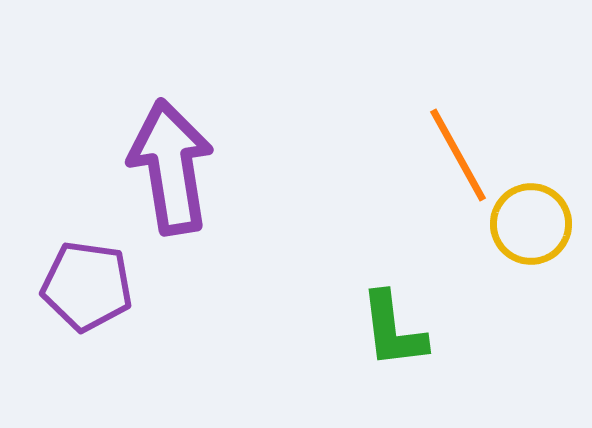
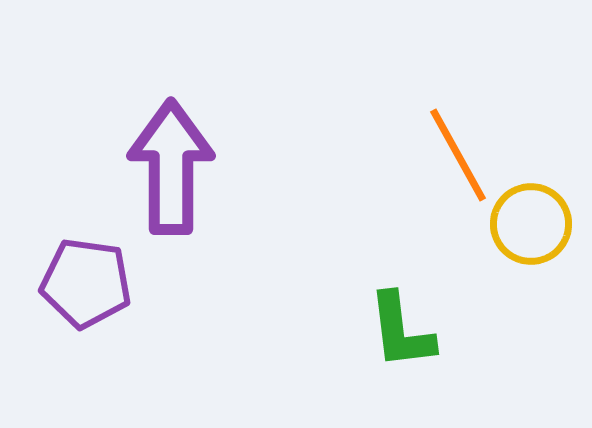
purple arrow: rotated 9 degrees clockwise
purple pentagon: moved 1 px left, 3 px up
green L-shape: moved 8 px right, 1 px down
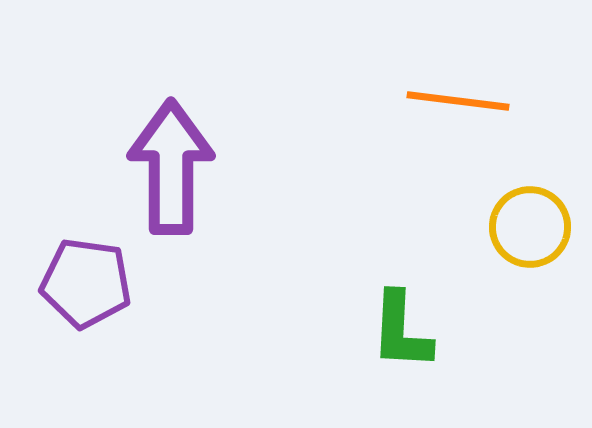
orange line: moved 54 px up; rotated 54 degrees counterclockwise
yellow circle: moved 1 px left, 3 px down
green L-shape: rotated 10 degrees clockwise
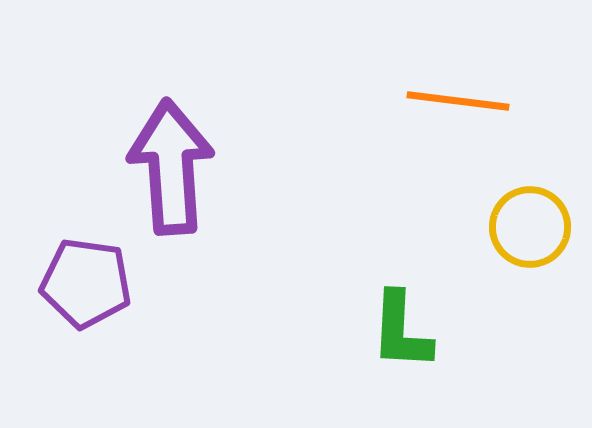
purple arrow: rotated 4 degrees counterclockwise
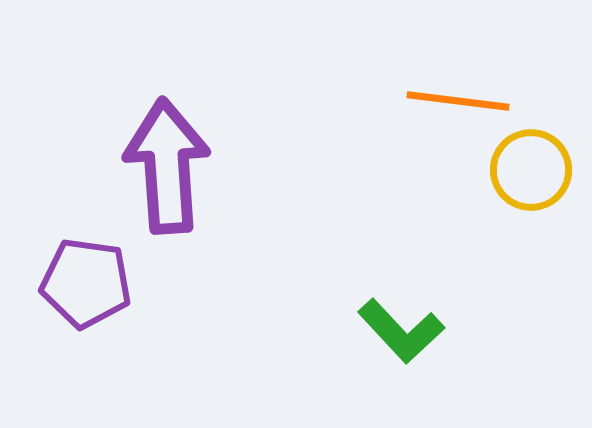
purple arrow: moved 4 px left, 1 px up
yellow circle: moved 1 px right, 57 px up
green L-shape: rotated 46 degrees counterclockwise
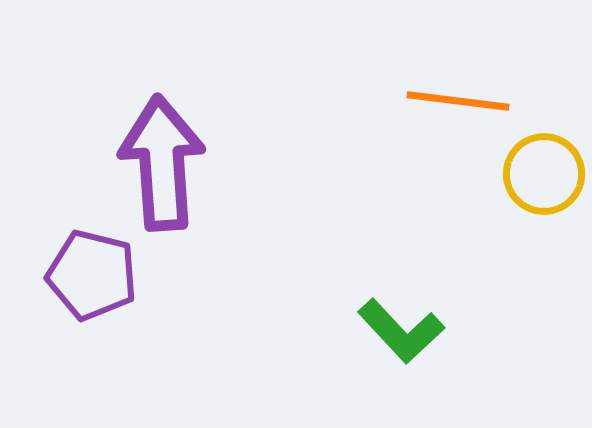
purple arrow: moved 5 px left, 3 px up
yellow circle: moved 13 px right, 4 px down
purple pentagon: moved 6 px right, 8 px up; rotated 6 degrees clockwise
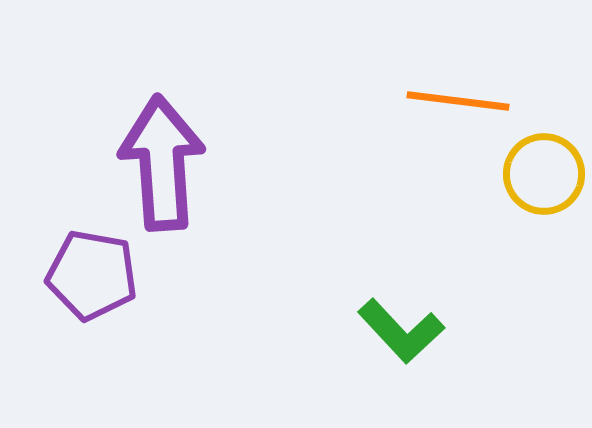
purple pentagon: rotated 4 degrees counterclockwise
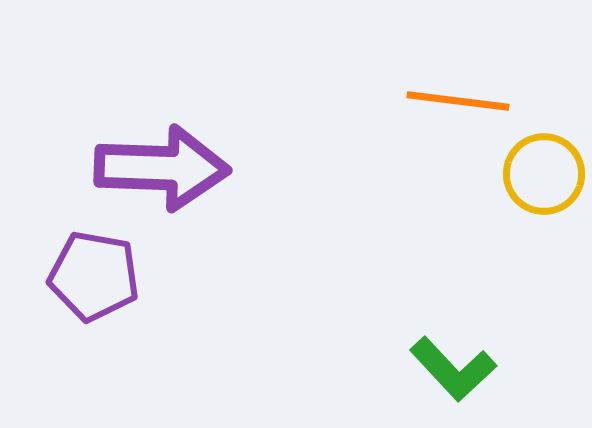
purple arrow: moved 5 px down; rotated 96 degrees clockwise
purple pentagon: moved 2 px right, 1 px down
green L-shape: moved 52 px right, 38 px down
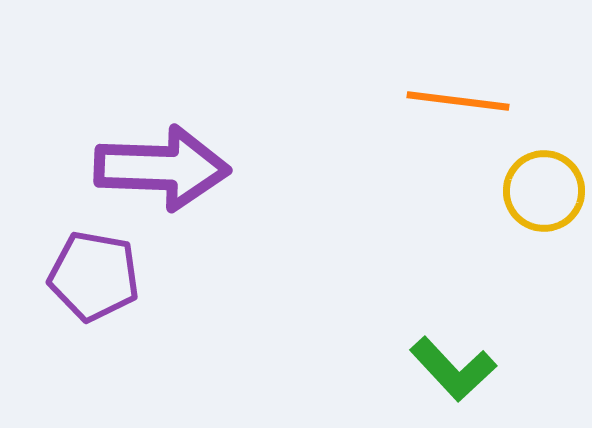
yellow circle: moved 17 px down
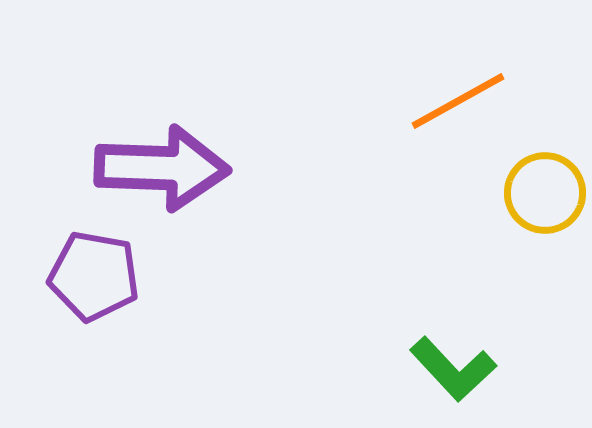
orange line: rotated 36 degrees counterclockwise
yellow circle: moved 1 px right, 2 px down
